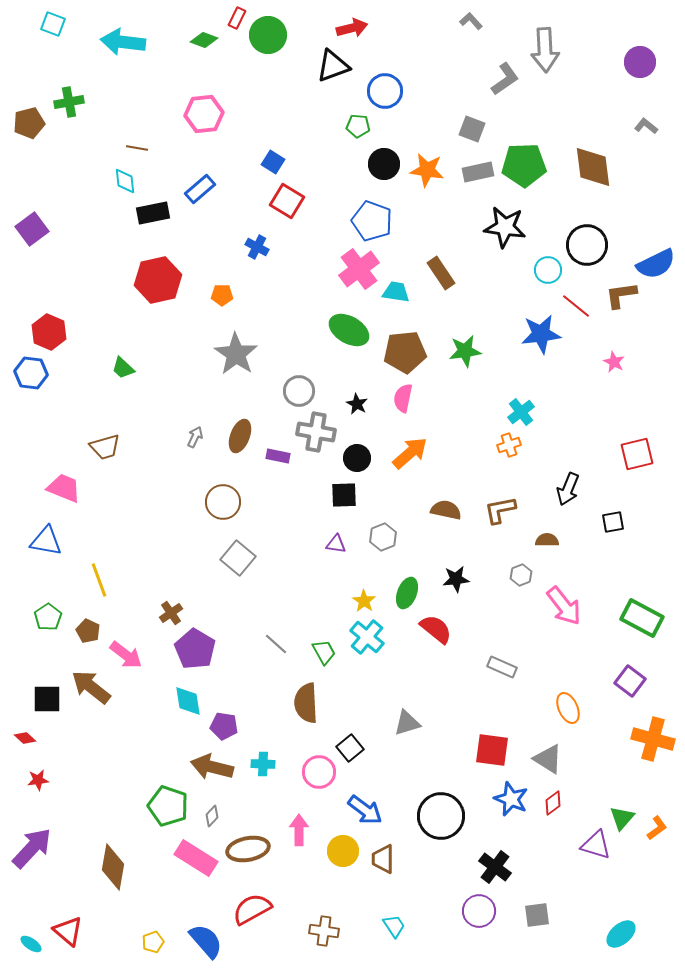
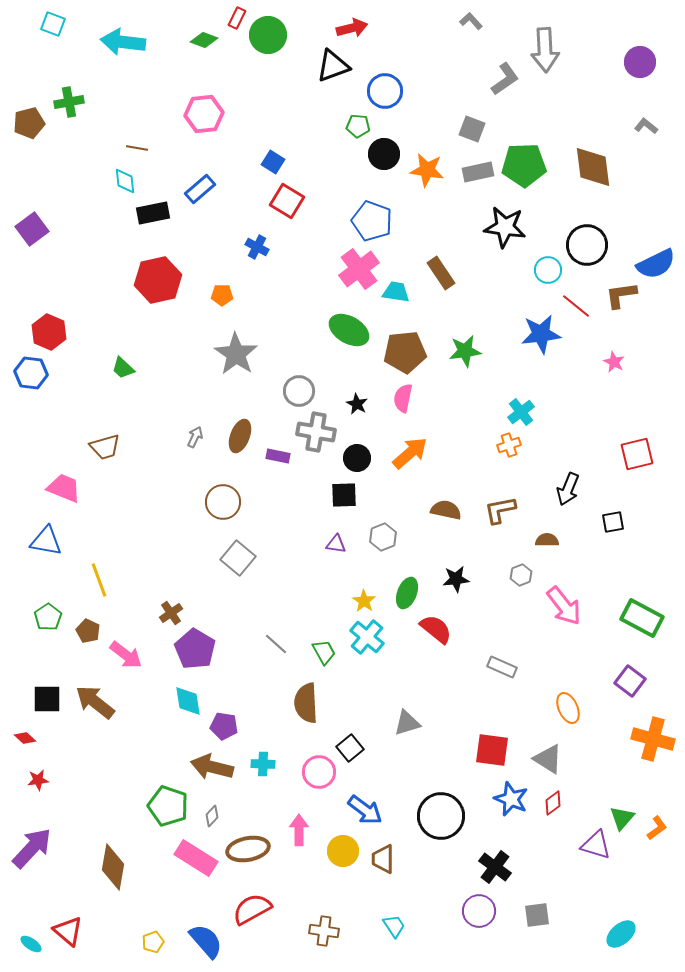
black circle at (384, 164): moved 10 px up
brown arrow at (91, 687): moved 4 px right, 15 px down
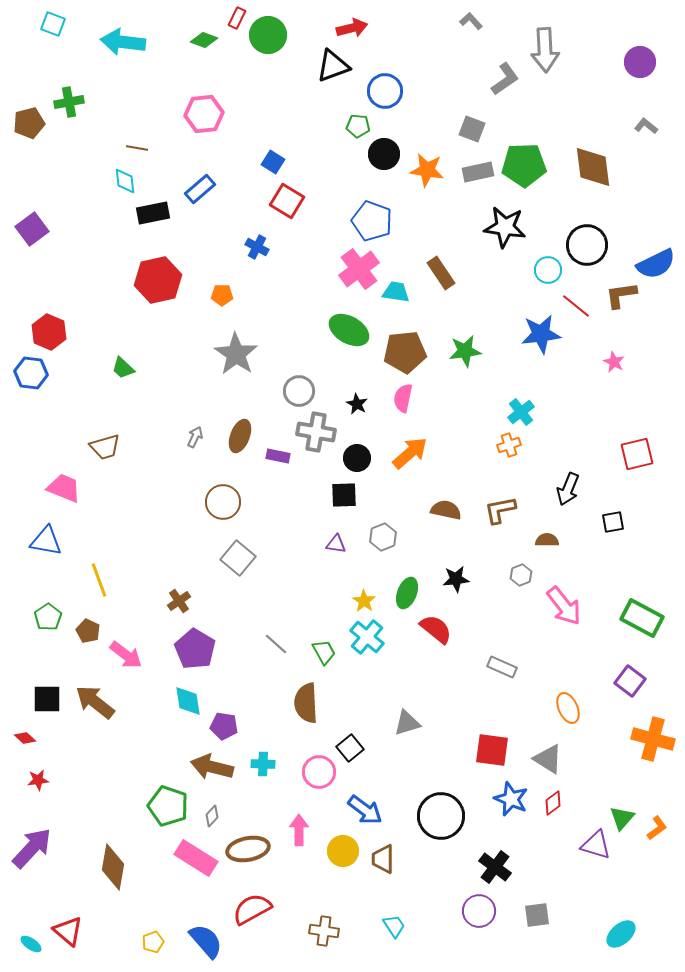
brown cross at (171, 613): moved 8 px right, 12 px up
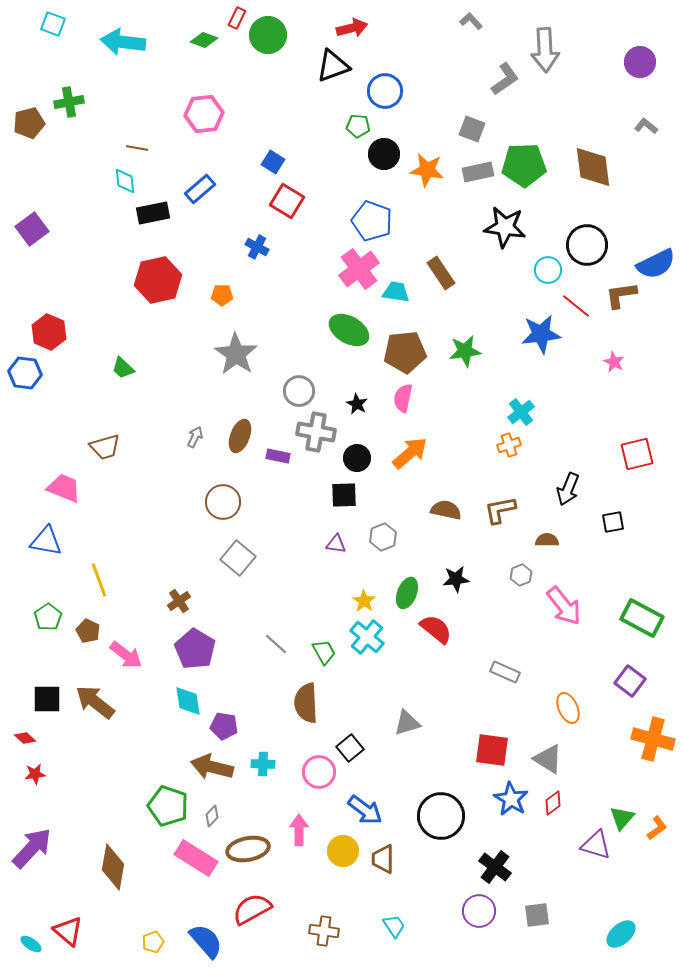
blue hexagon at (31, 373): moved 6 px left
gray rectangle at (502, 667): moved 3 px right, 5 px down
red star at (38, 780): moved 3 px left, 6 px up
blue star at (511, 799): rotated 8 degrees clockwise
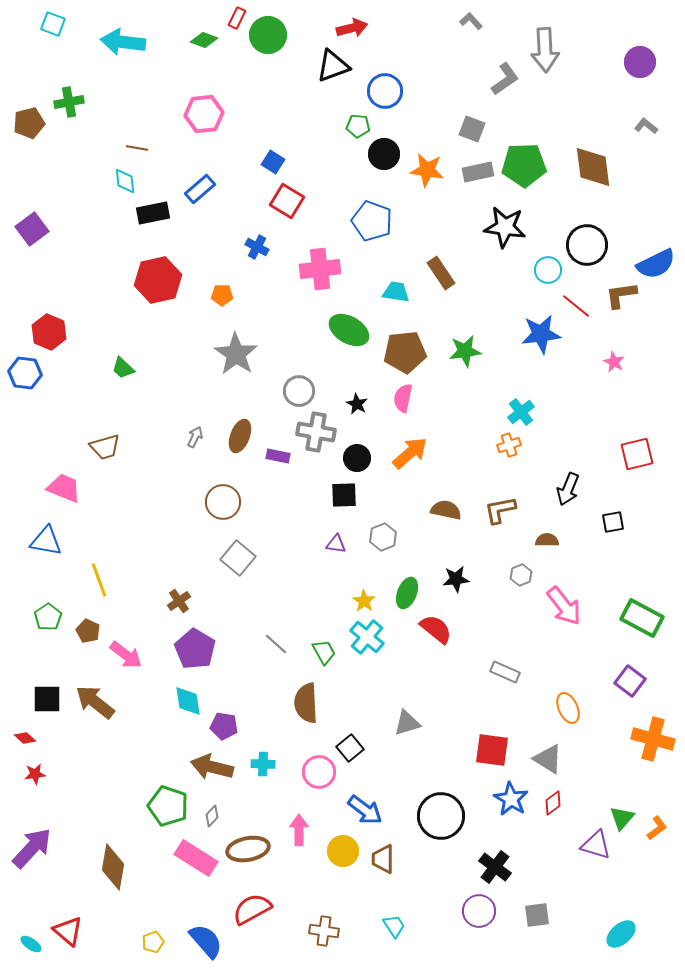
pink cross at (359, 269): moved 39 px left; rotated 30 degrees clockwise
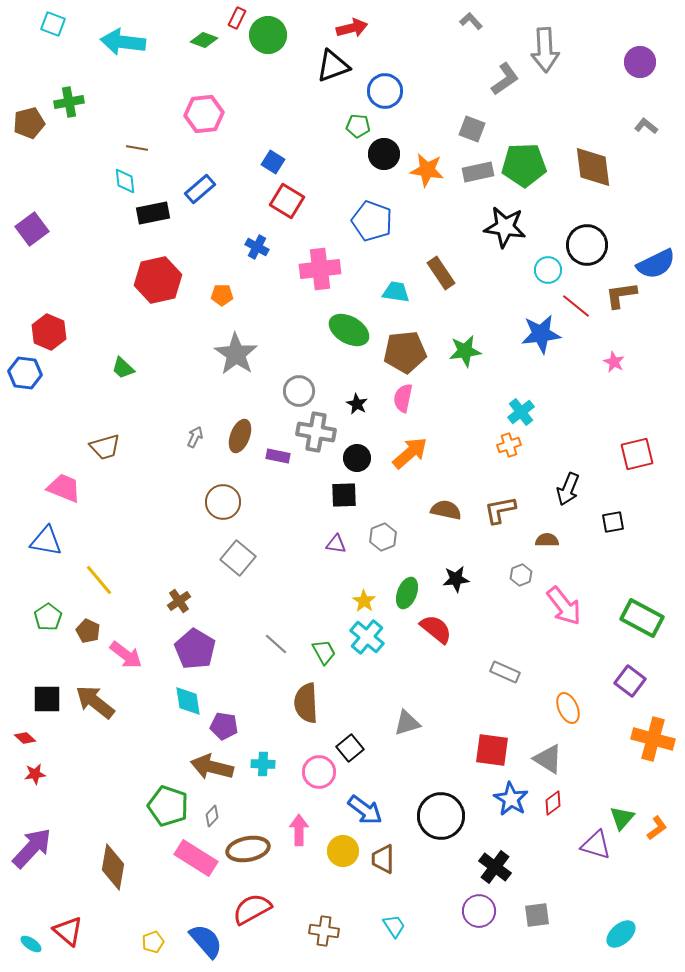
yellow line at (99, 580): rotated 20 degrees counterclockwise
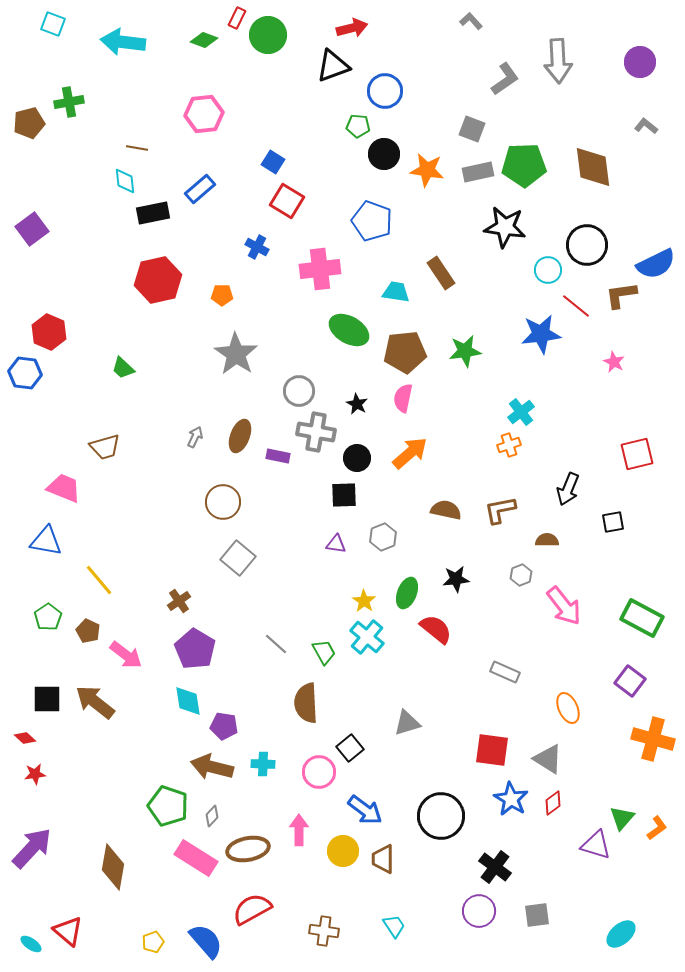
gray arrow at (545, 50): moved 13 px right, 11 px down
